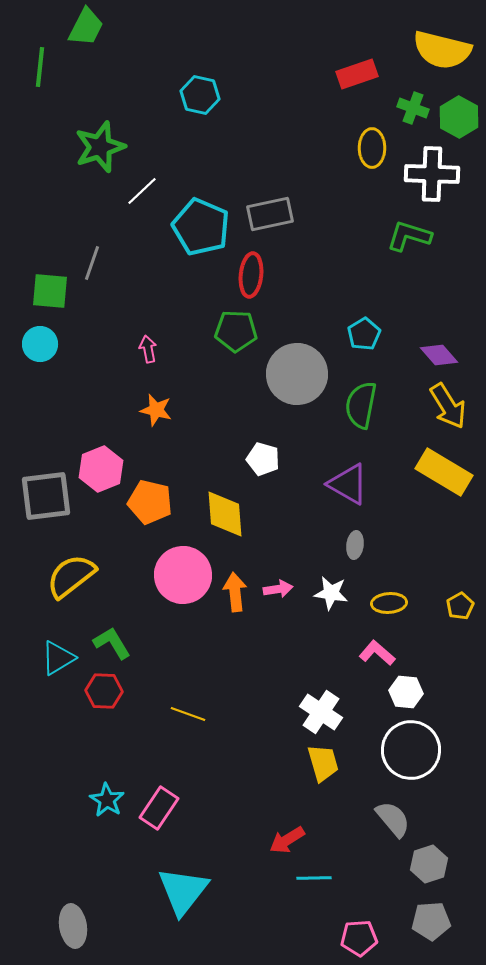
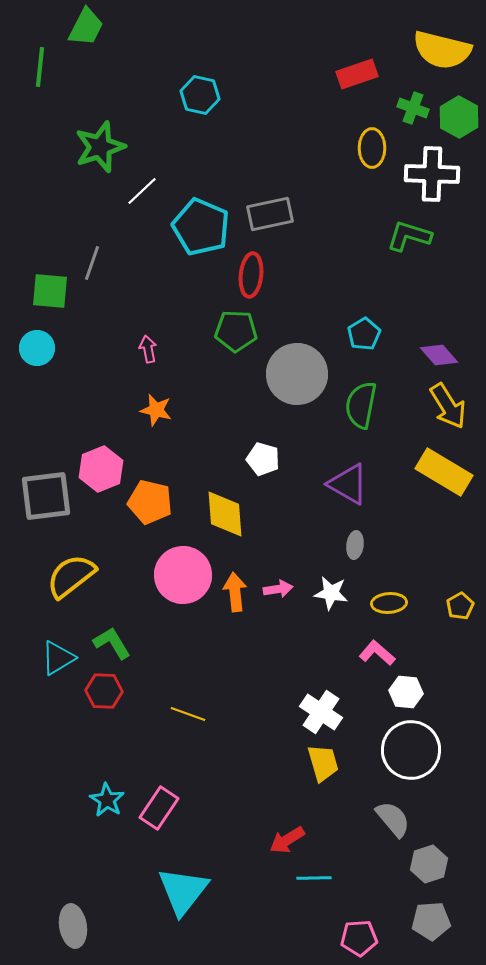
cyan circle at (40, 344): moved 3 px left, 4 px down
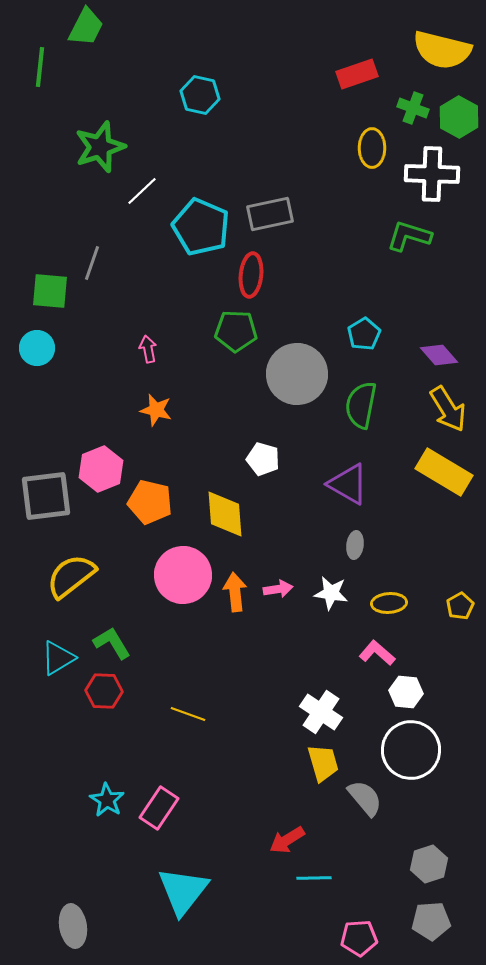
yellow arrow at (448, 406): moved 3 px down
gray semicircle at (393, 819): moved 28 px left, 21 px up
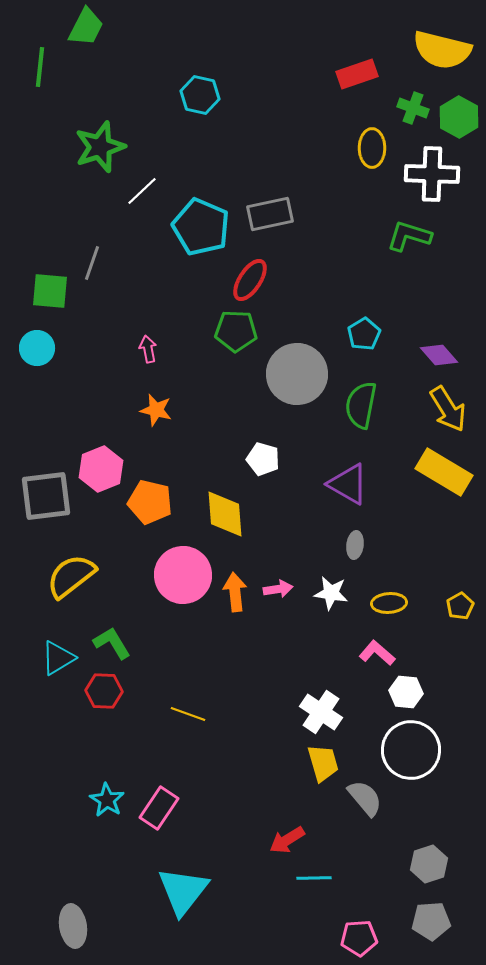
red ellipse at (251, 275): moved 1 px left, 5 px down; rotated 27 degrees clockwise
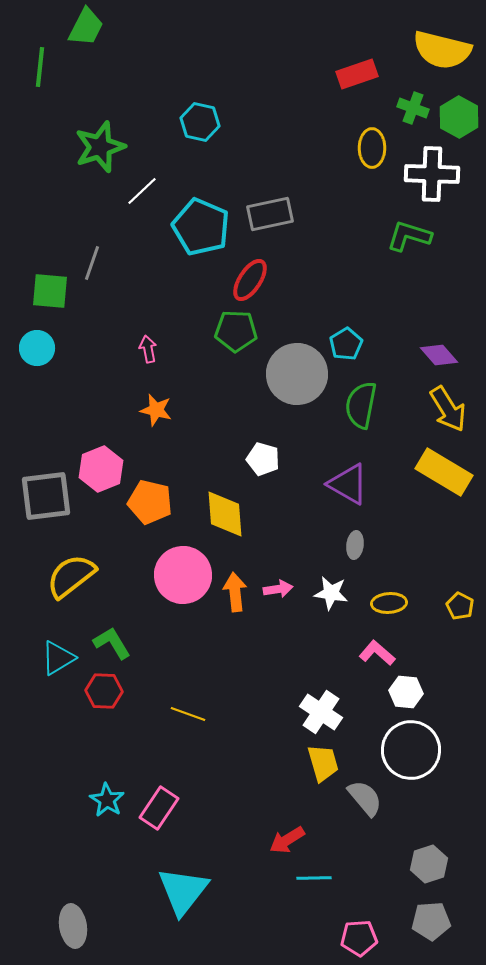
cyan hexagon at (200, 95): moved 27 px down
cyan pentagon at (364, 334): moved 18 px left, 10 px down
yellow pentagon at (460, 606): rotated 16 degrees counterclockwise
